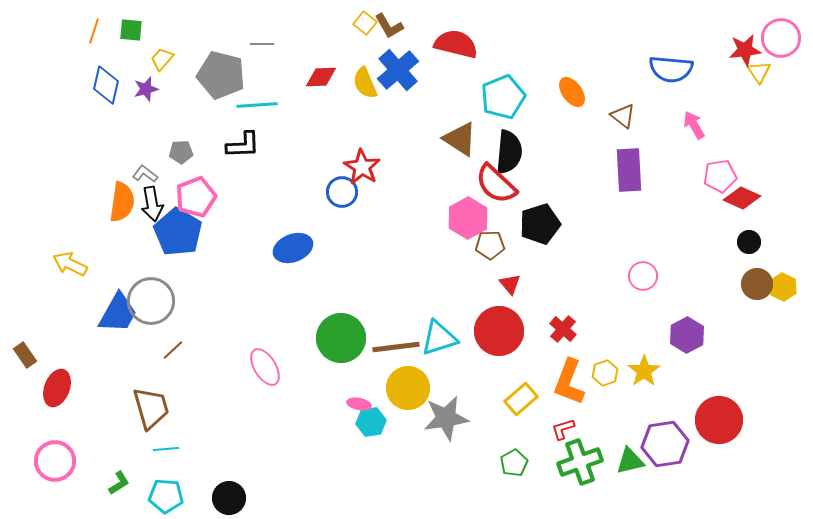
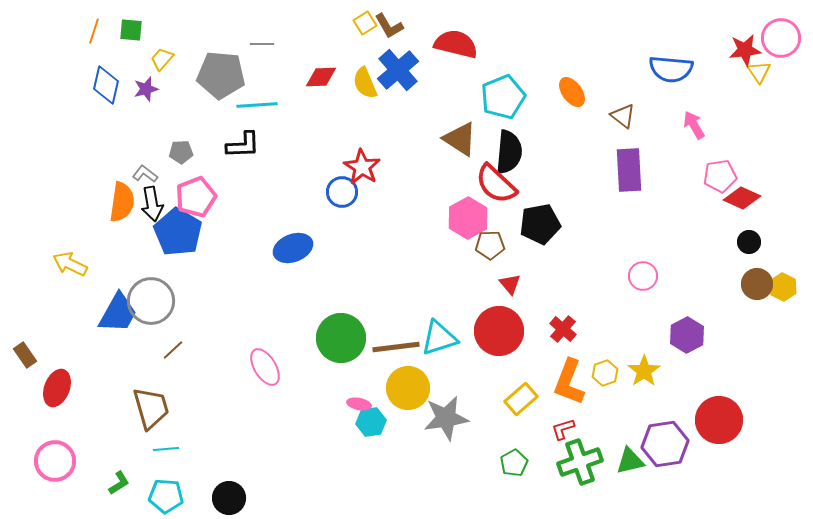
yellow square at (365, 23): rotated 20 degrees clockwise
gray pentagon at (221, 75): rotated 9 degrees counterclockwise
black pentagon at (540, 224): rotated 6 degrees clockwise
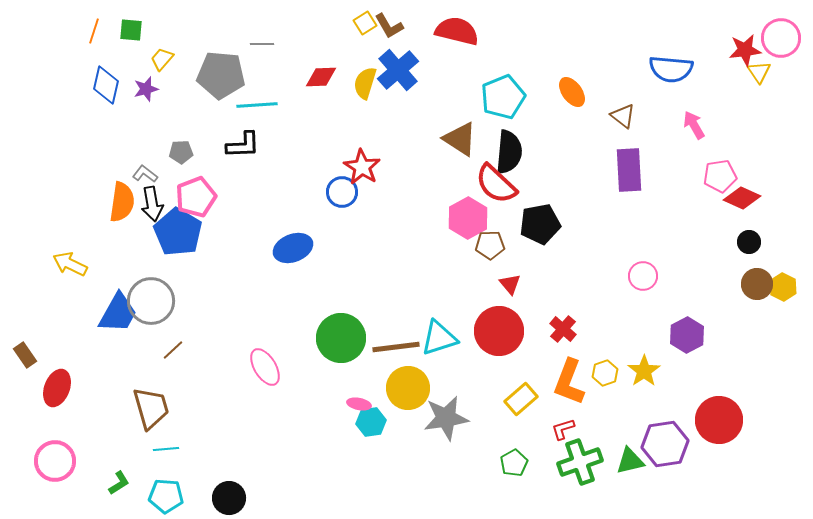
red semicircle at (456, 44): moved 1 px right, 13 px up
yellow semicircle at (365, 83): rotated 40 degrees clockwise
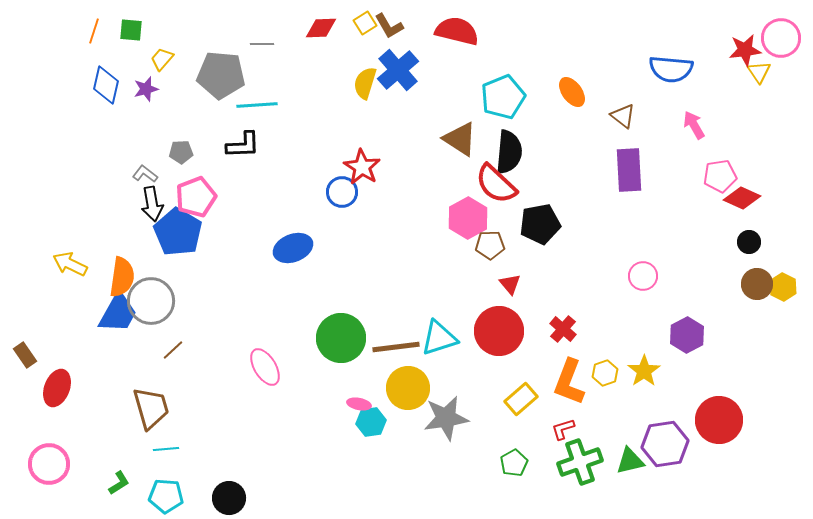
red diamond at (321, 77): moved 49 px up
orange semicircle at (122, 202): moved 75 px down
pink circle at (55, 461): moved 6 px left, 3 px down
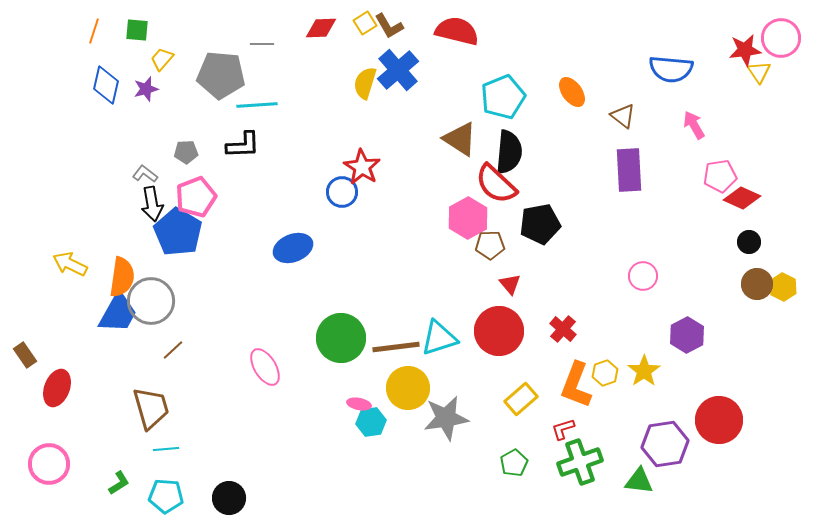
green square at (131, 30): moved 6 px right
gray pentagon at (181, 152): moved 5 px right
orange L-shape at (569, 382): moved 7 px right, 3 px down
green triangle at (630, 461): moved 9 px right, 20 px down; rotated 20 degrees clockwise
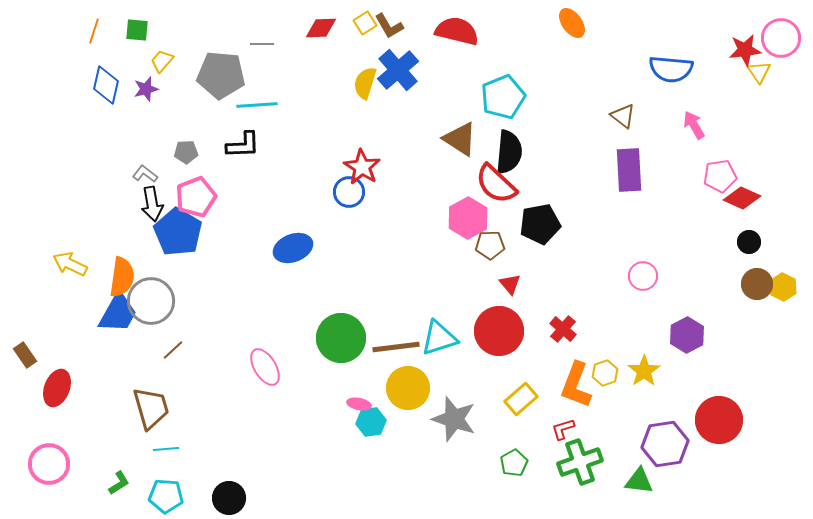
yellow trapezoid at (162, 59): moved 2 px down
orange ellipse at (572, 92): moved 69 px up
blue circle at (342, 192): moved 7 px right
gray star at (446, 418): moved 8 px right, 1 px down; rotated 27 degrees clockwise
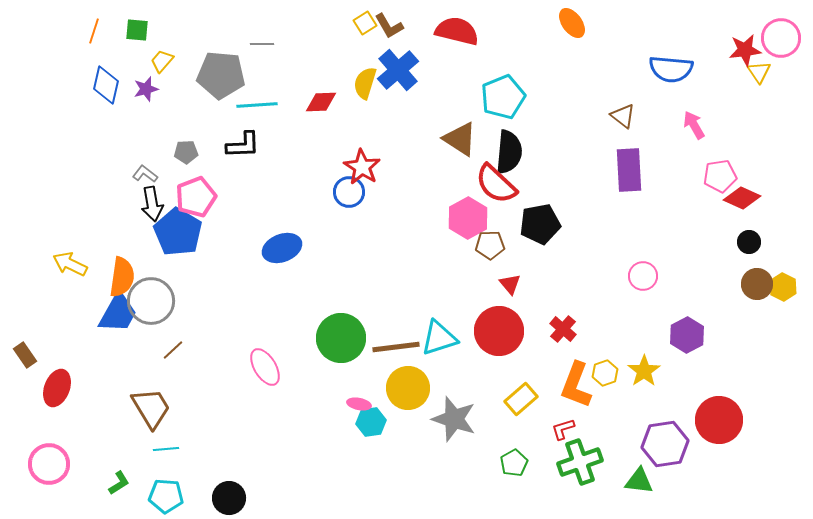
red diamond at (321, 28): moved 74 px down
blue ellipse at (293, 248): moved 11 px left
brown trapezoid at (151, 408): rotated 15 degrees counterclockwise
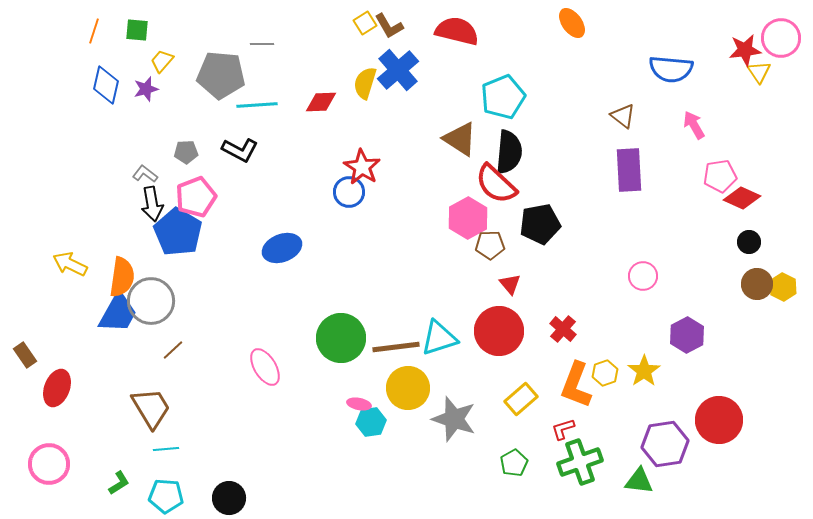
black L-shape at (243, 145): moved 3 px left, 5 px down; rotated 30 degrees clockwise
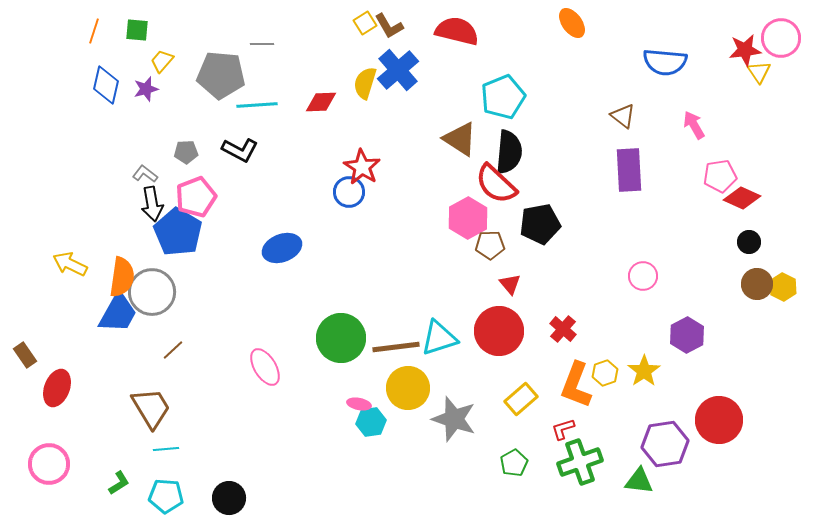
blue semicircle at (671, 69): moved 6 px left, 7 px up
gray circle at (151, 301): moved 1 px right, 9 px up
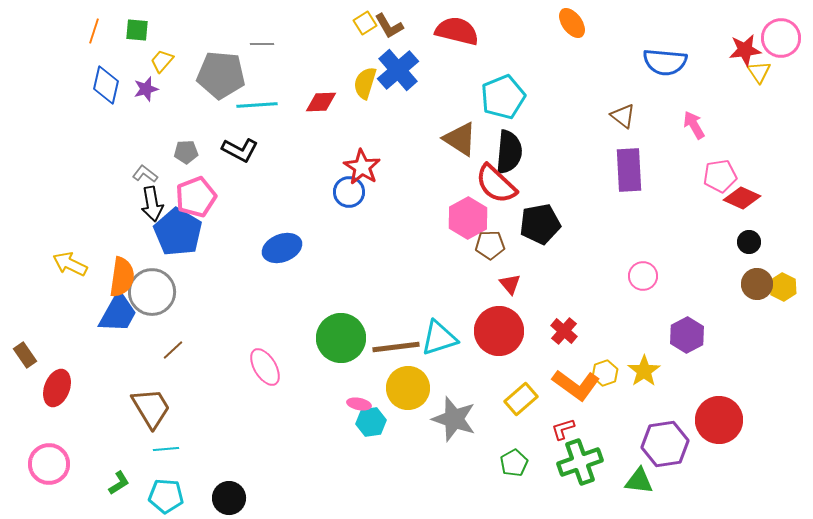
red cross at (563, 329): moved 1 px right, 2 px down
orange L-shape at (576, 385): rotated 75 degrees counterclockwise
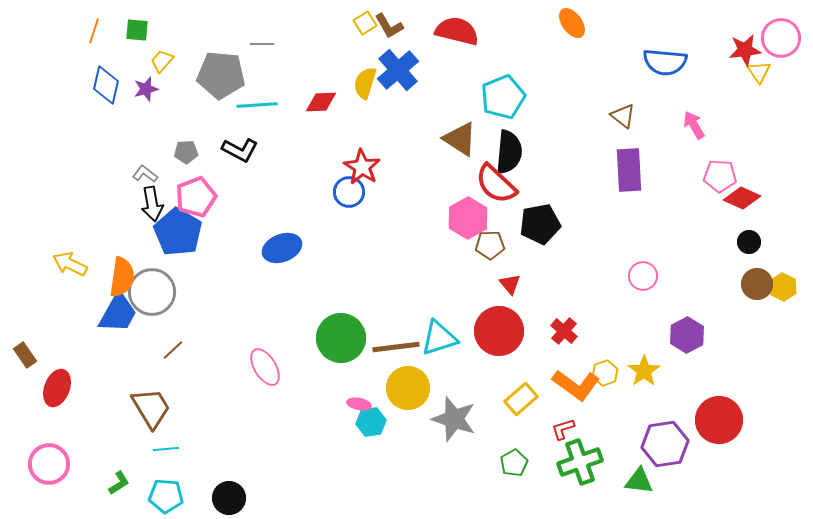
pink pentagon at (720, 176): rotated 12 degrees clockwise
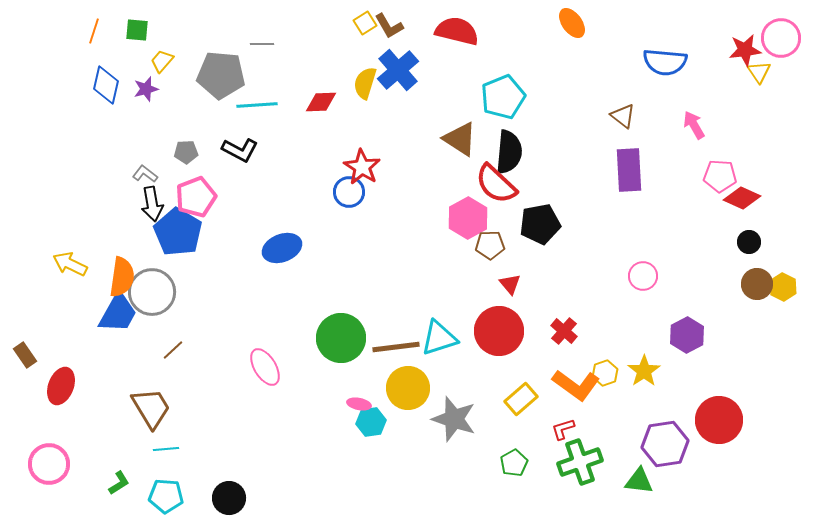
red ellipse at (57, 388): moved 4 px right, 2 px up
